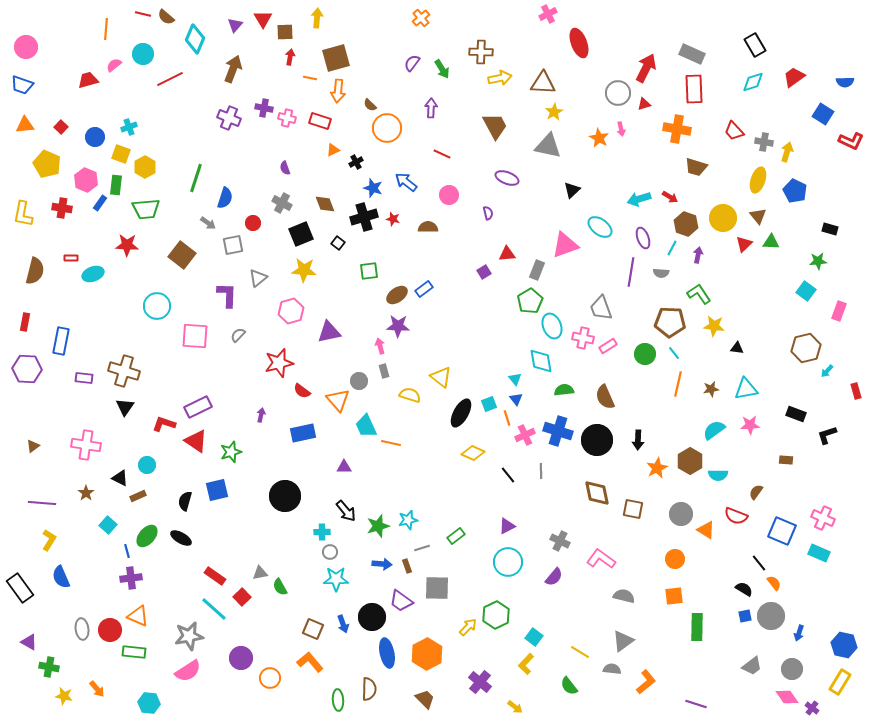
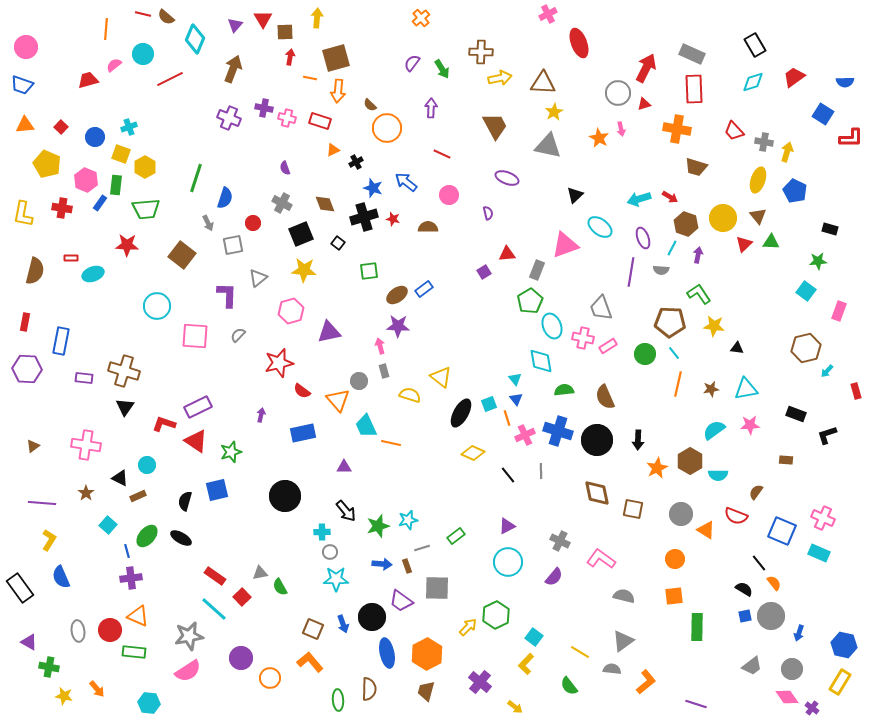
red L-shape at (851, 141): moved 3 px up; rotated 25 degrees counterclockwise
black triangle at (572, 190): moved 3 px right, 5 px down
gray arrow at (208, 223): rotated 28 degrees clockwise
gray semicircle at (661, 273): moved 3 px up
gray ellipse at (82, 629): moved 4 px left, 2 px down
brown trapezoid at (425, 699): moved 1 px right, 8 px up; rotated 120 degrees counterclockwise
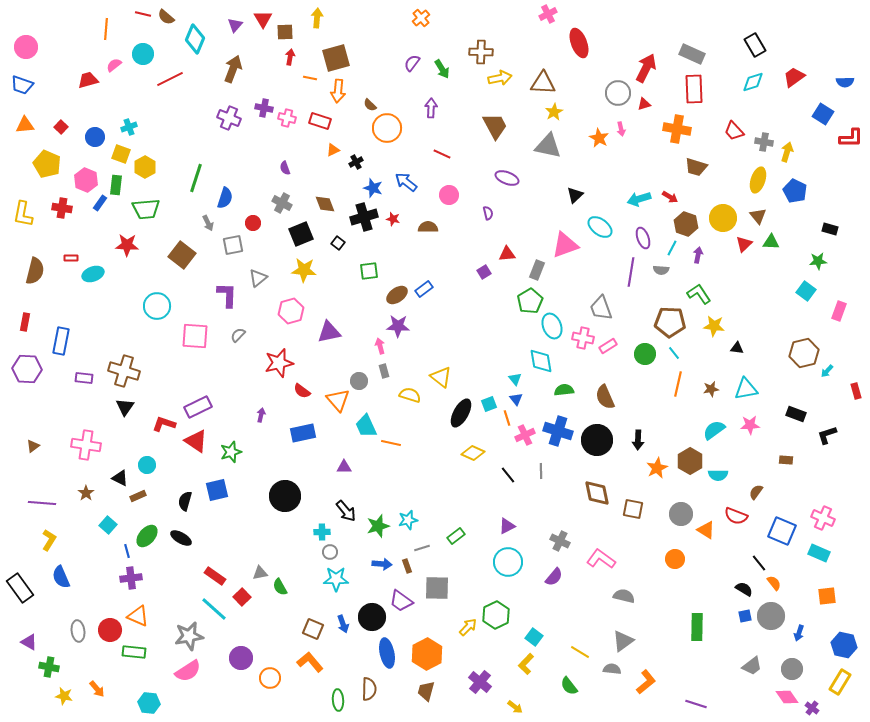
brown hexagon at (806, 348): moved 2 px left, 5 px down
orange square at (674, 596): moved 153 px right
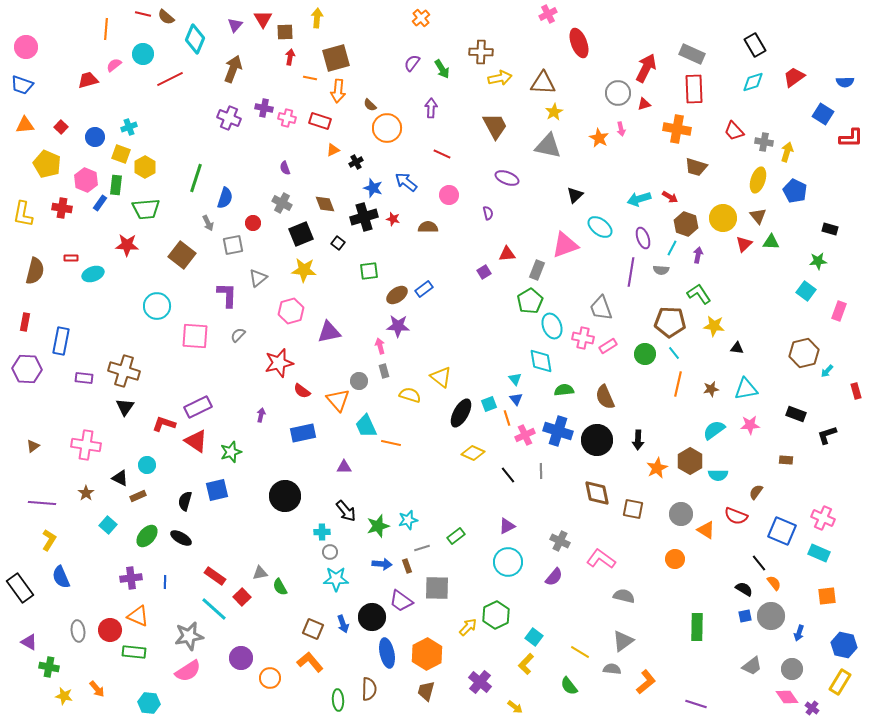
blue line at (127, 551): moved 38 px right, 31 px down; rotated 16 degrees clockwise
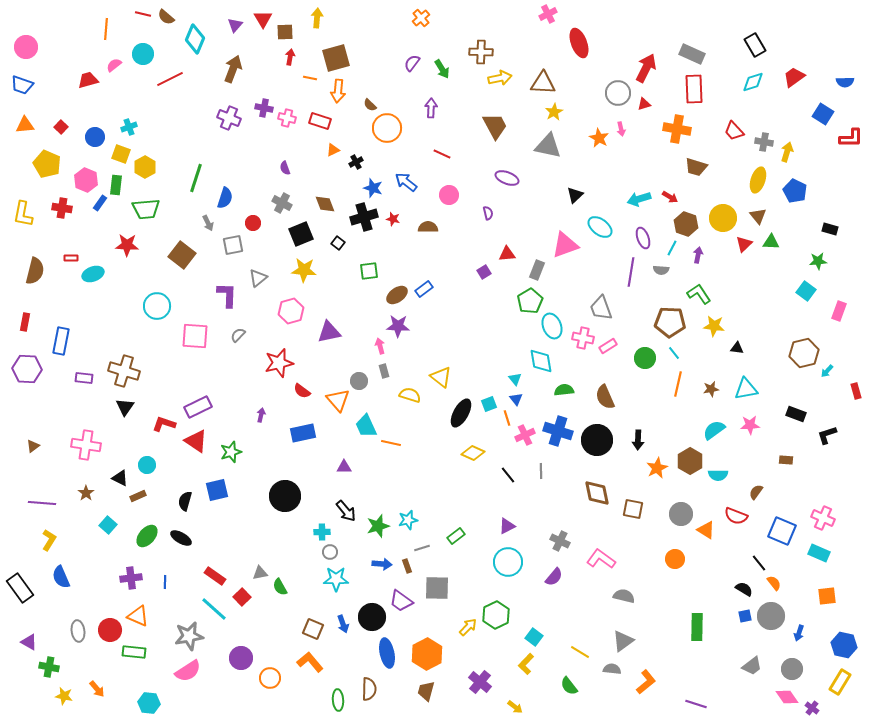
green circle at (645, 354): moved 4 px down
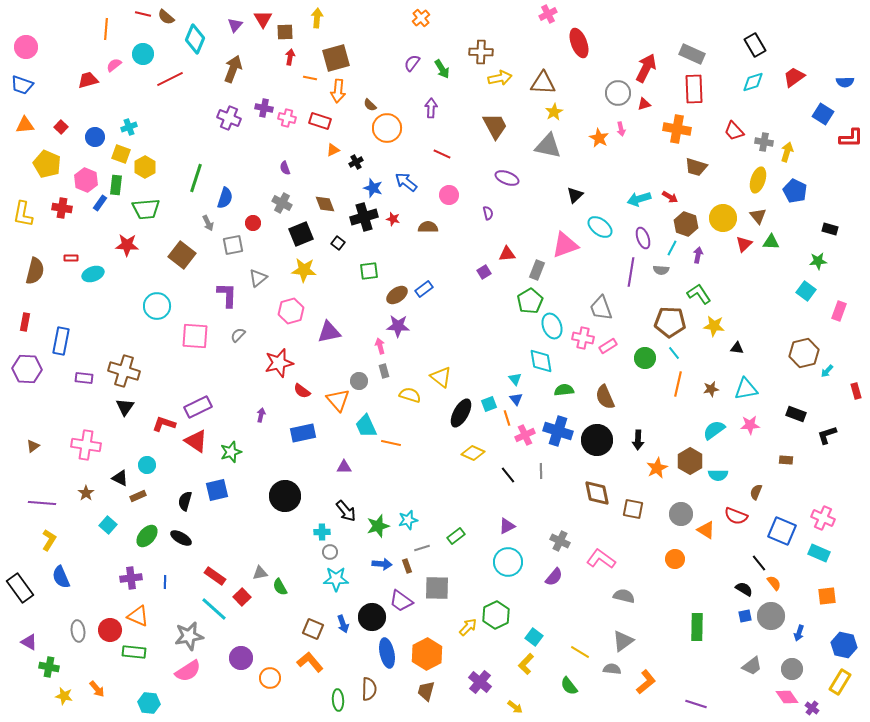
brown semicircle at (756, 492): rotated 14 degrees counterclockwise
